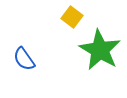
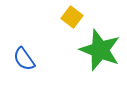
green star: rotated 9 degrees counterclockwise
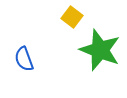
blue semicircle: rotated 15 degrees clockwise
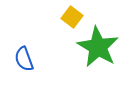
green star: moved 2 px left, 3 px up; rotated 9 degrees clockwise
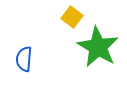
blue semicircle: rotated 25 degrees clockwise
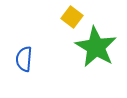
green star: moved 2 px left
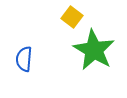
green star: moved 2 px left, 3 px down
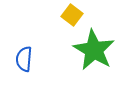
yellow square: moved 2 px up
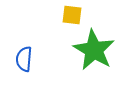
yellow square: rotated 30 degrees counterclockwise
